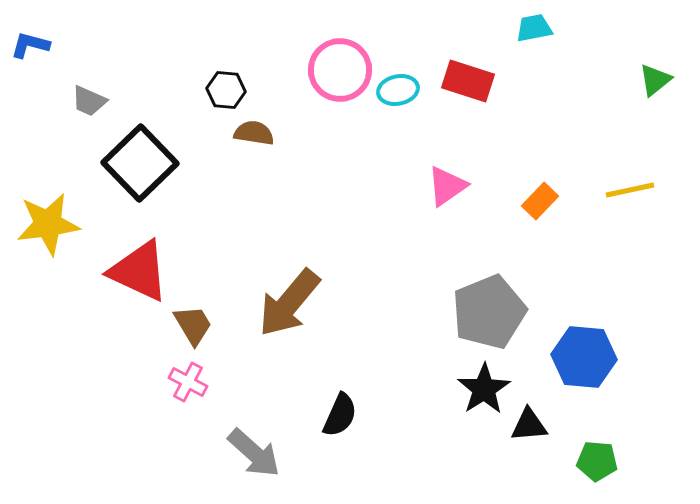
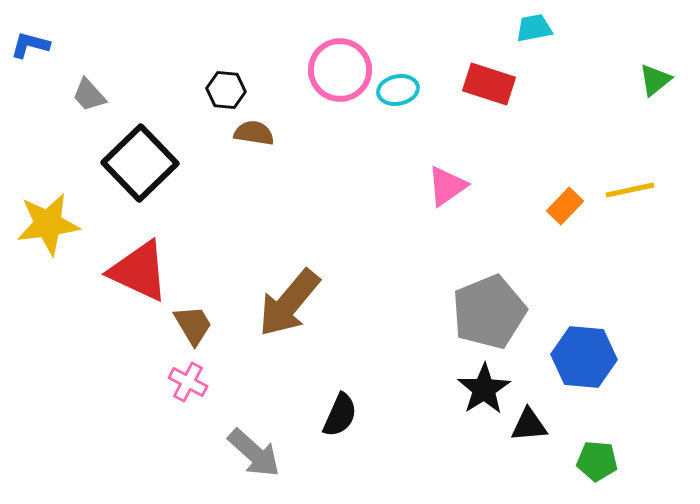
red rectangle: moved 21 px right, 3 px down
gray trapezoid: moved 6 px up; rotated 24 degrees clockwise
orange rectangle: moved 25 px right, 5 px down
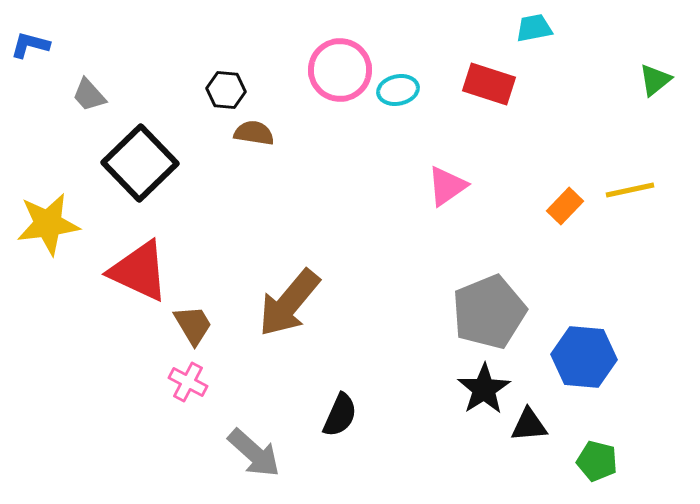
green pentagon: rotated 9 degrees clockwise
